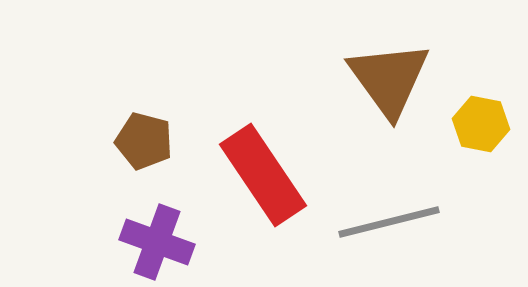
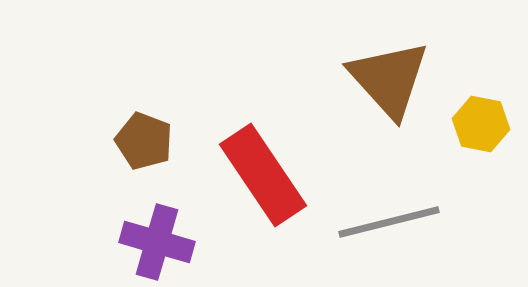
brown triangle: rotated 6 degrees counterclockwise
brown pentagon: rotated 6 degrees clockwise
purple cross: rotated 4 degrees counterclockwise
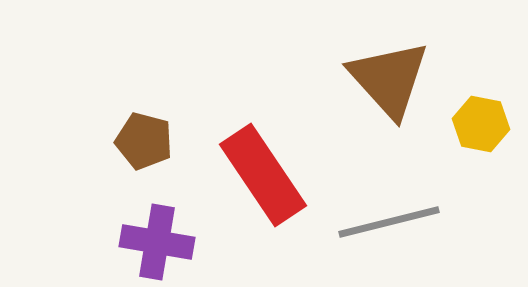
brown pentagon: rotated 6 degrees counterclockwise
purple cross: rotated 6 degrees counterclockwise
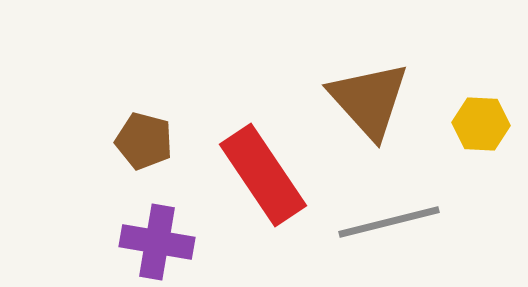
brown triangle: moved 20 px left, 21 px down
yellow hexagon: rotated 8 degrees counterclockwise
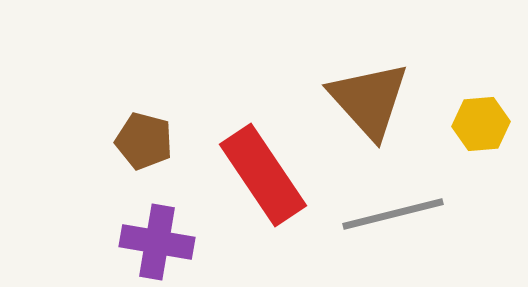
yellow hexagon: rotated 8 degrees counterclockwise
gray line: moved 4 px right, 8 px up
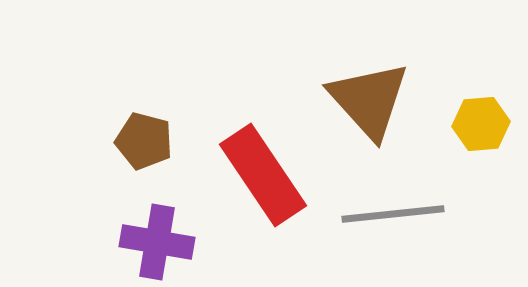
gray line: rotated 8 degrees clockwise
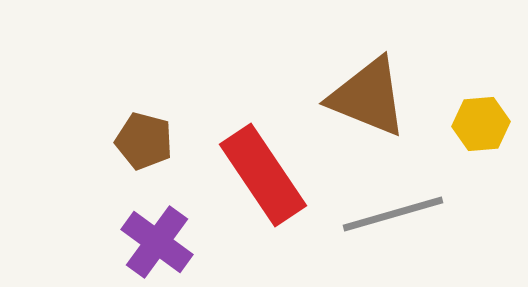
brown triangle: moved 1 px left, 3 px up; rotated 26 degrees counterclockwise
gray line: rotated 10 degrees counterclockwise
purple cross: rotated 26 degrees clockwise
